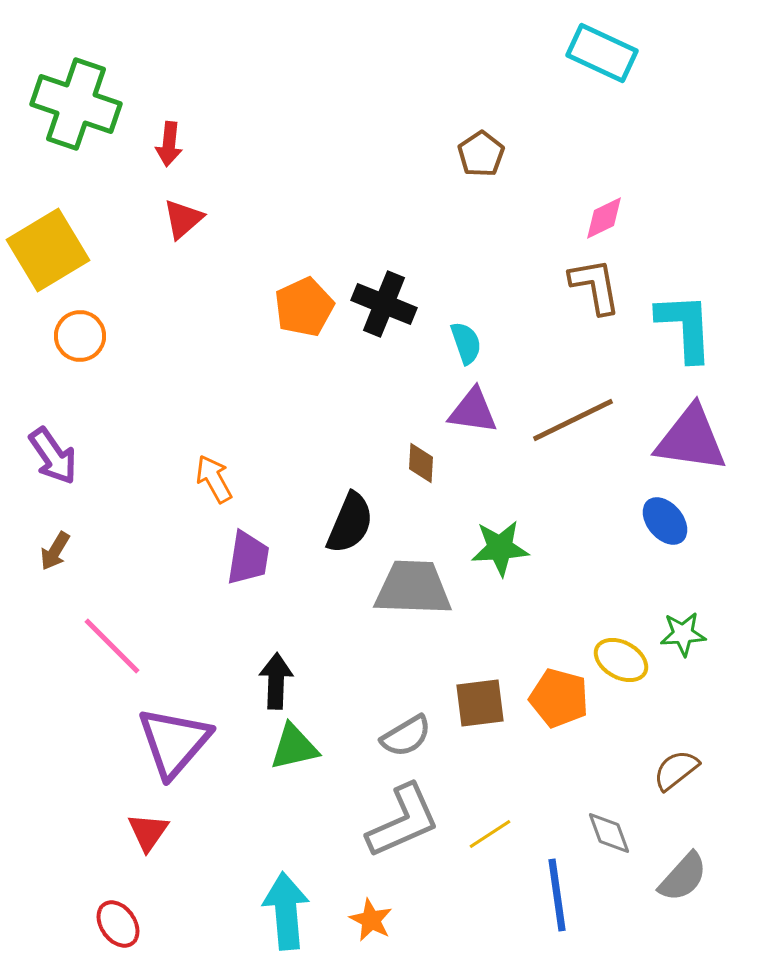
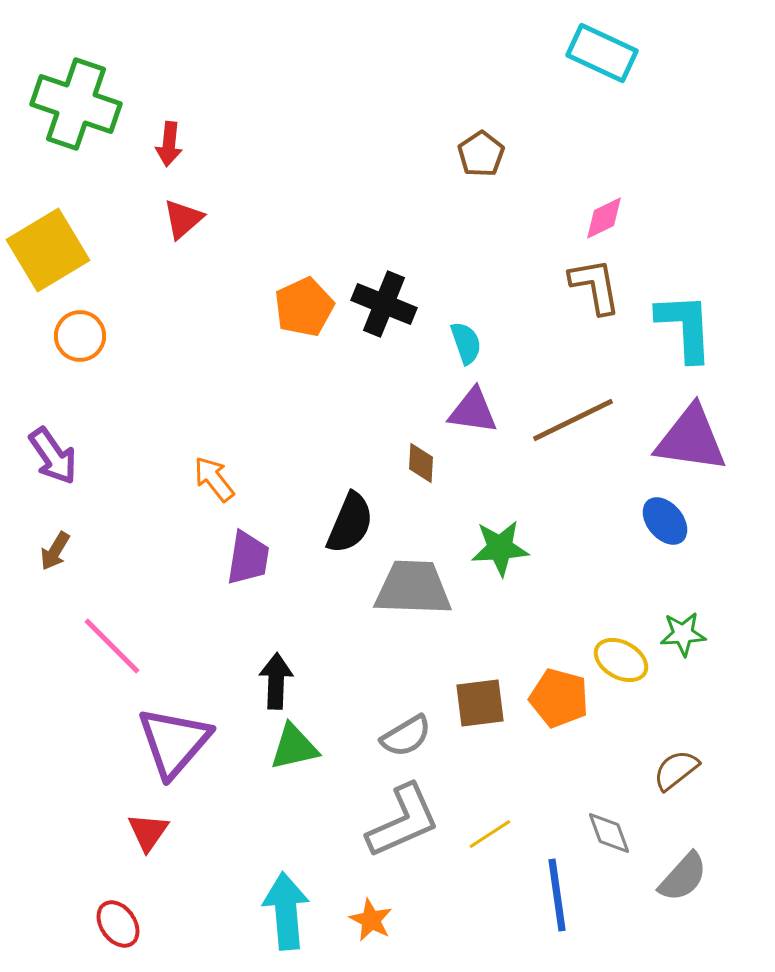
orange arrow at (214, 479): rotated 9 degrees counterclockwise
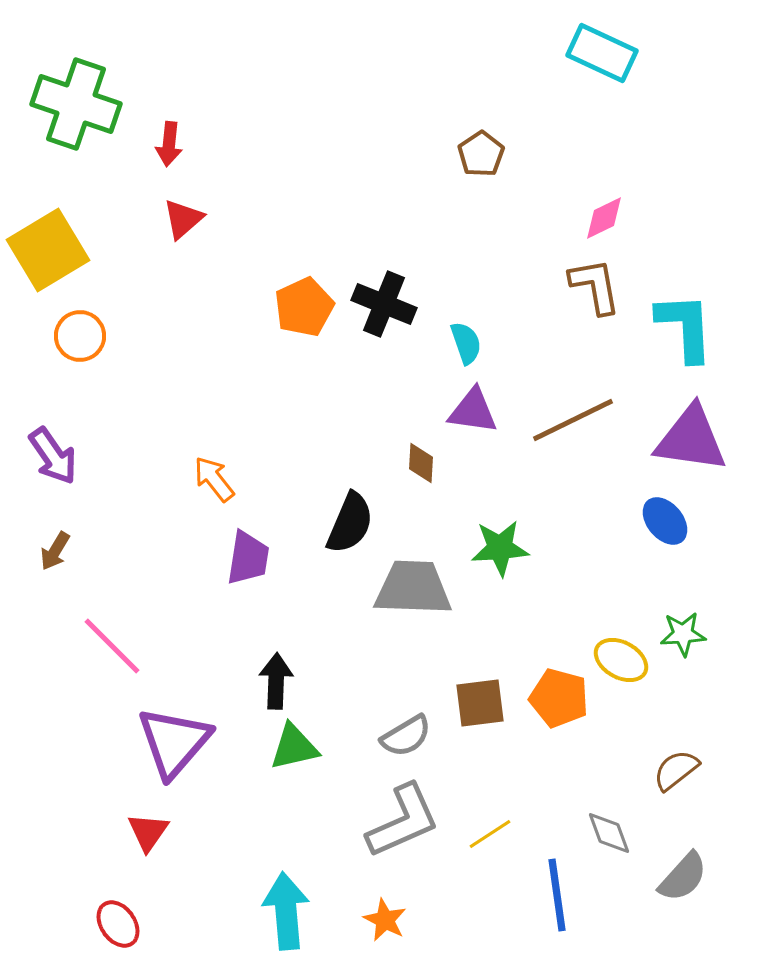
orange star at (371, 920): moved 14 px right
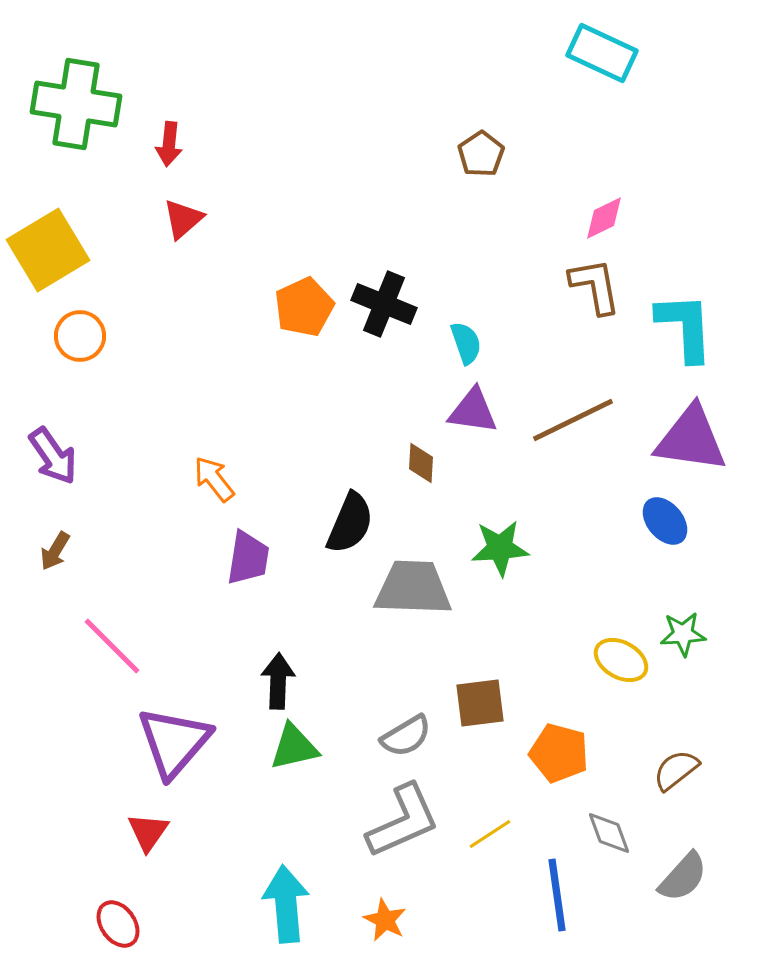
green cross at (76, 104): rotated 10 degrees counterclockwise
black arrow at (276, 681): moved 2 px right
orange pentagon at (559, 698): moved 55 px down
cyan arrow at (286, 911): moved 7 px up
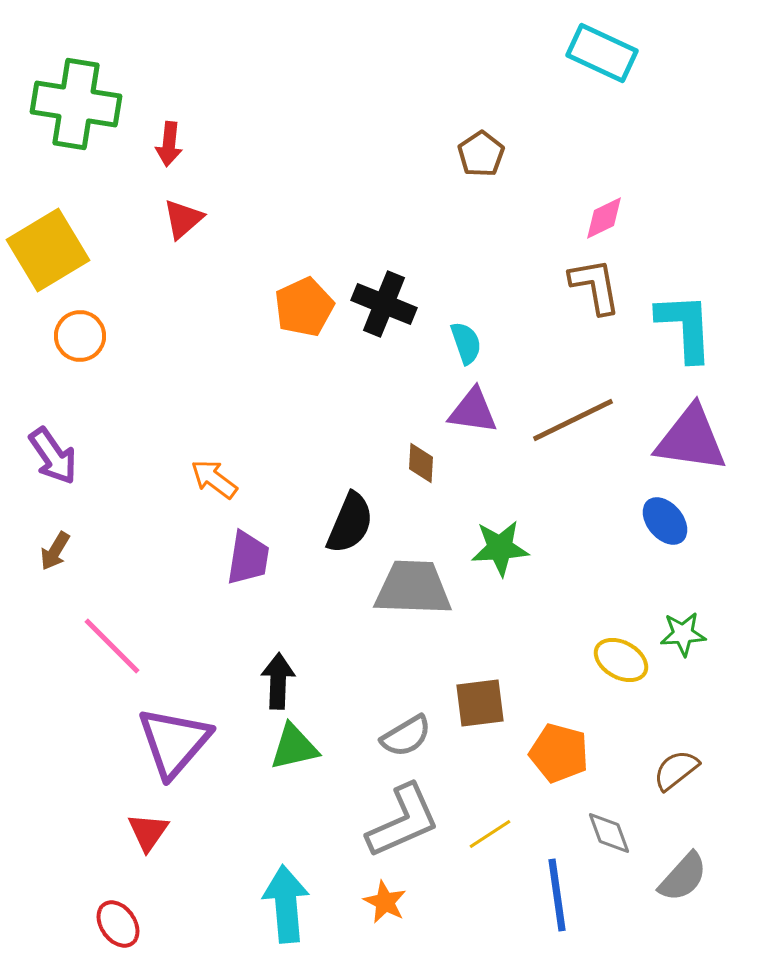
orange arrow at (214, 479): rotated 15 degrees counterclockwise
orange star at (385, 920): moved 18 px up
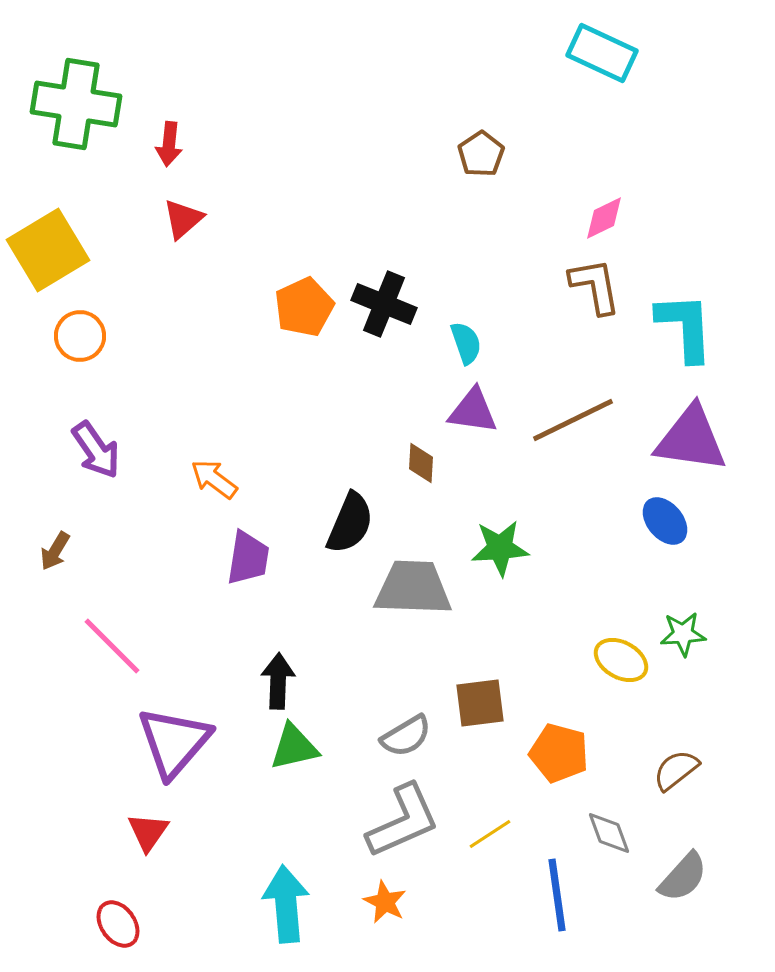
purple arrow at (53, 456): moved 43 px right, 6 px up
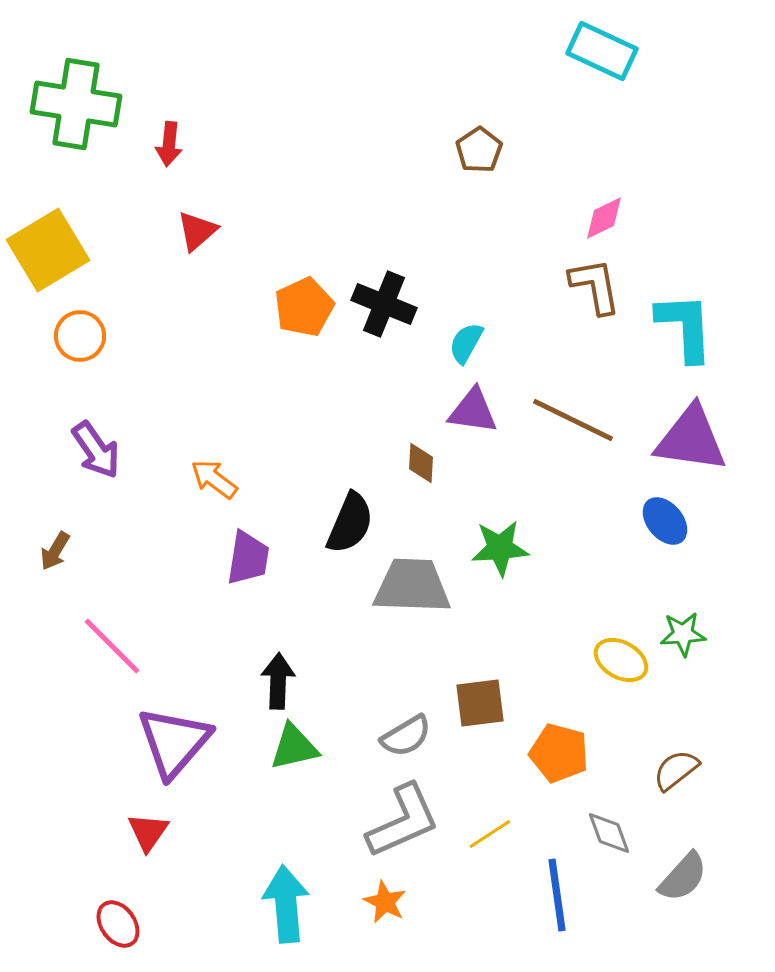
cyan rectangle at (602, 53): moved 2 px up
brown pentagon at (481, 154): moved 2 px left, 4 px up
red triangle at (183, 219): moved 14 px right, 12 px down
cyan semicircle at (466, 343): rotated 132 degrees counterclockwise
brown line at (573, 420): rotated 52 degrees clockwise
gray trapezoid at (413, 588): moved 1 px left, 2 px up
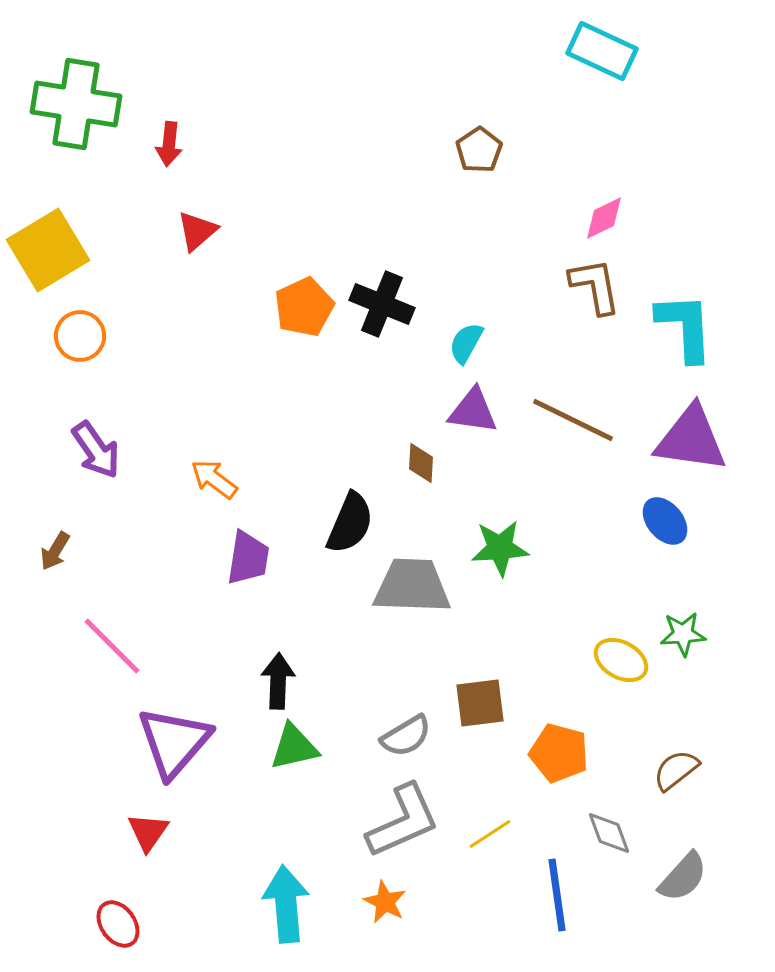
black cross at (384, 304): moved 2 px left
